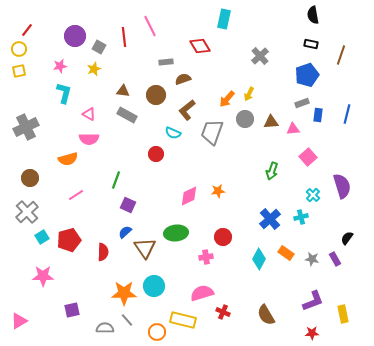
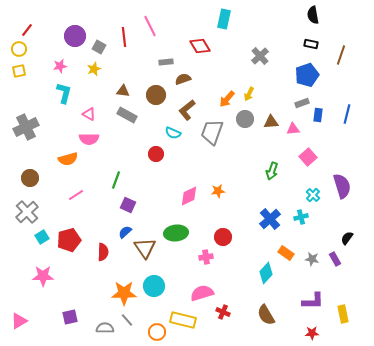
cyan diamond at (259, 259): moved 7 px right, 14 px down; rotated 15 degrees clockwise
purple L-shape at (313, 301): rotated 20 degrees clockwise
purple square at (72, 310): moved 2 px left, 7 px down
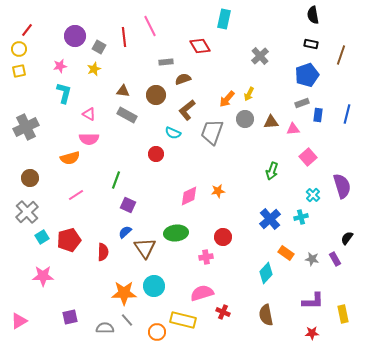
orange semicircle at (68, 159): moved 2 px right, 1 px up
brown semicircle at (266, 315): rotated 20 degrees clockwise
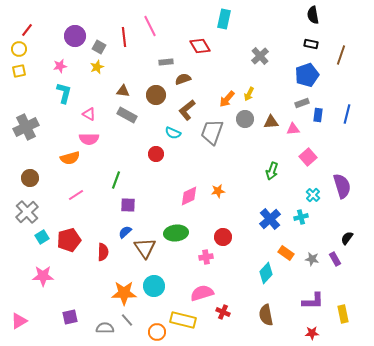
yellow star at (94, 69): moved 3 px right, 2 px up
purple square at (128, 205): rotated 21 degrees counterclockwise
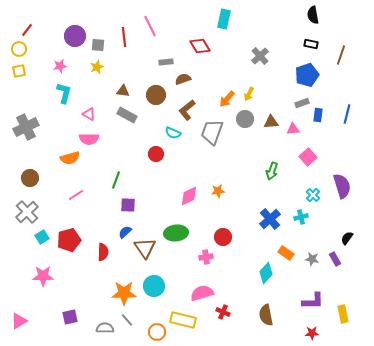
gray square at (99, 47): moved 1 px left, 2 px up; rotated 24 degrees counterclockwise
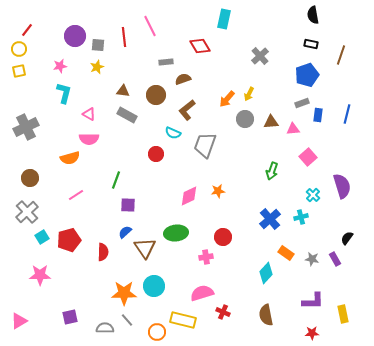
gray trapezoid at (212, 132): moved 7 px left, 13 px down
pink star at (43, 276): moved 3 px left, 1 px up
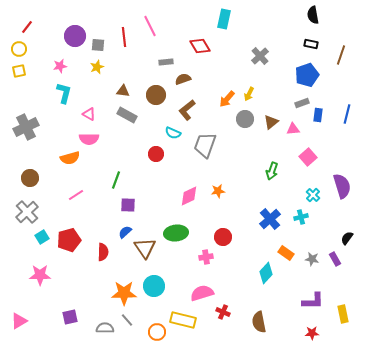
red line at (27, 30): moved 3 px up
brown triangle at (271, 122): rotated 35 degrees counterclockwise
brown semicircle at (266, 315): moved 7 px left, 7 px down
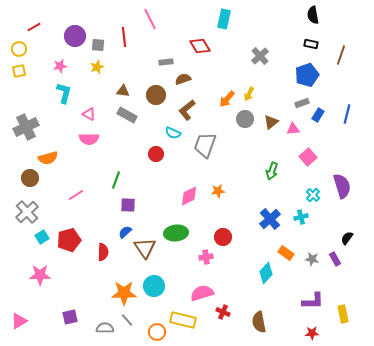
pink line at (150, 26): moved 7 px up
red line at (27, 27): moved 7 px right; rotated 24 degrees clockwise
blue rectangle at (318, 115): rotated 24 degrees clockwise
orange semicircle at (70, 158): moved 22 px left
